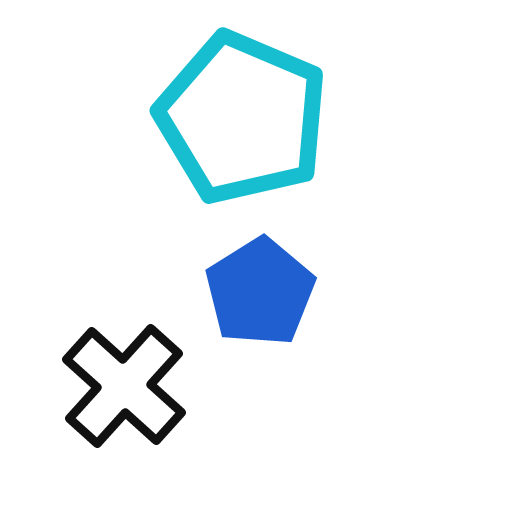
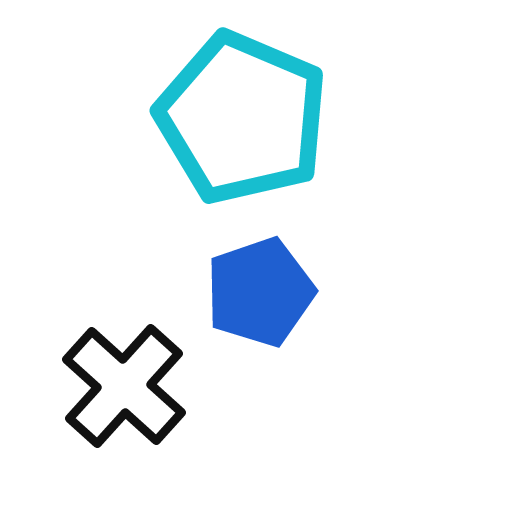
blue pentagon: rotated 13 degrees clockwise
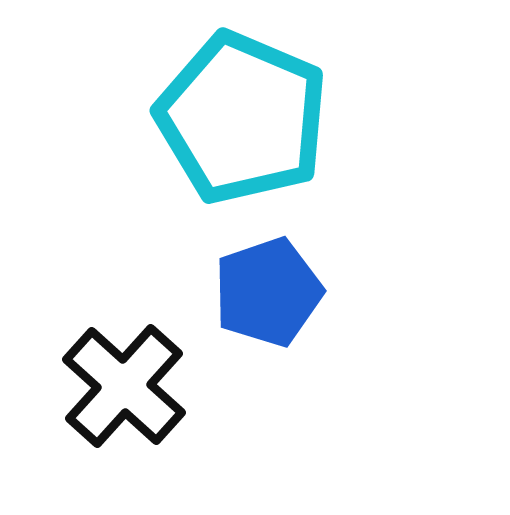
blue pentagon: moved 8 px right
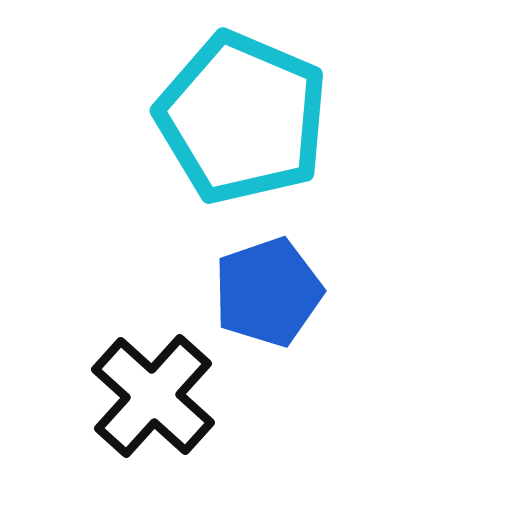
black cross: moved 29 px right, 10 px down
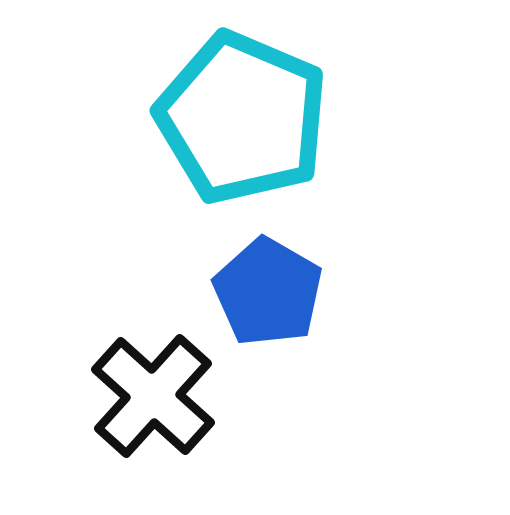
blue pentagon: rotated 23 degrees counterclockwise
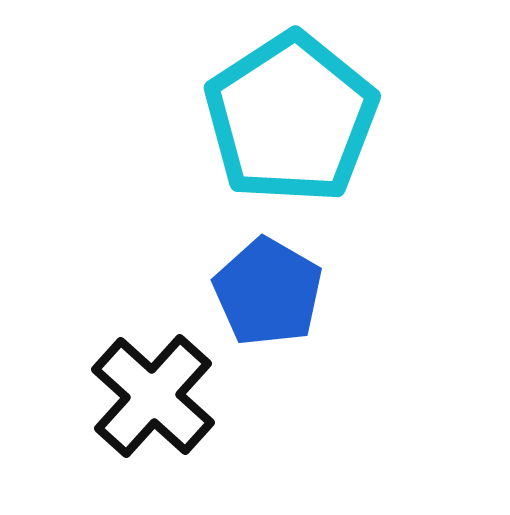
cyan pentagon: moved 49 px right; rotated 16 degrees clockwise
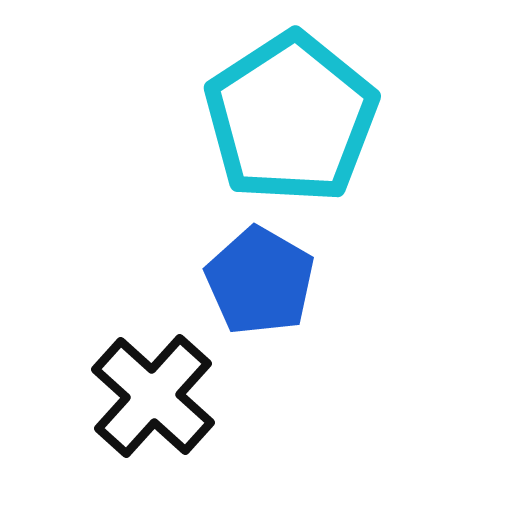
blue pentagon: moved 8 px left, 11 px up
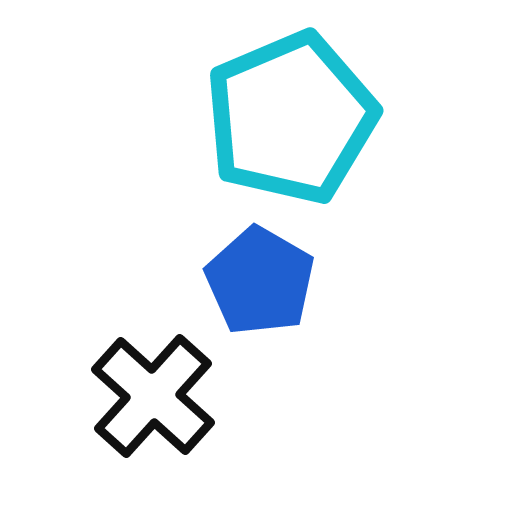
cyan pentagon: rotated 10 degrees clockwise
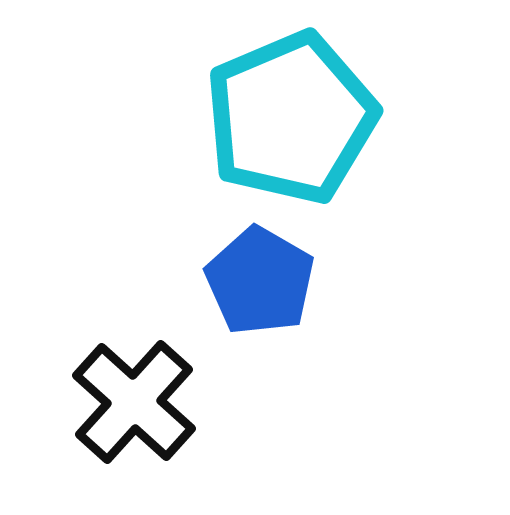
black cross: moved 19 px left, 6 px down
